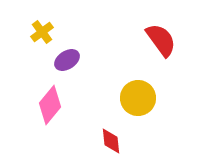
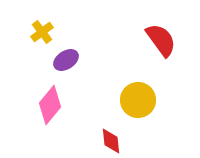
purple ellipse: moved 1 px left
yellow circle: moved 2 px down
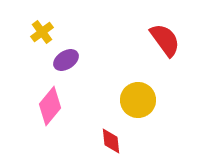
red semicircle: moved 4 px right
pink diamond: moved 1 px down
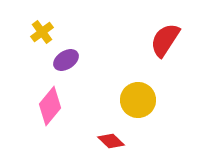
red semicircle: rotated 111 degrees counterclockwise
red diamond: rotated 40 degrees counterclockwise
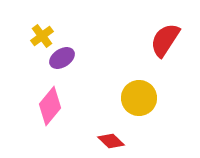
yellow cross: moved 4 px down
purple ellipse: moved 4 px left, 2 px up
yellow circle: moved 1 px right, 2 px up
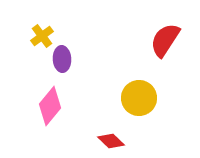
purple ellipse: moved 1 px down; rotated 60 degrees counterclockwise
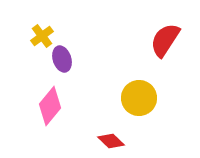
purple ellipse: rotated 15 degrees counterclockwise
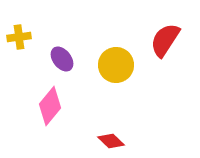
yellow cross: moved 23 px left, 1 px down; rotated 30 degrees clockwise
purple ellipse: rotated 20 degrees counterclockwise
yellow circle: moved 23 px left, 33 px up
